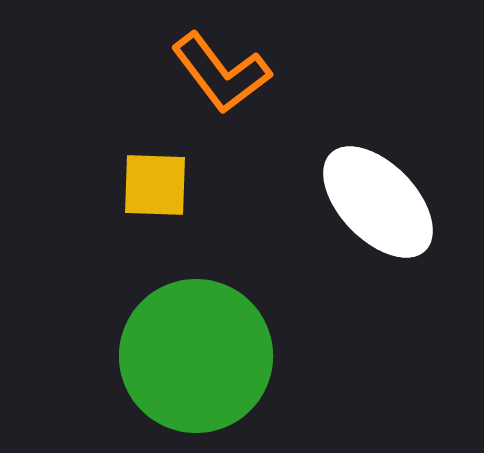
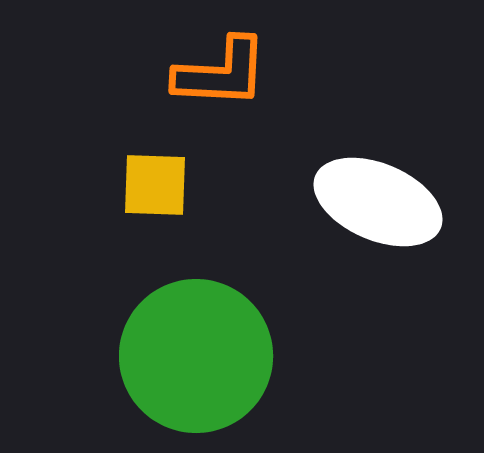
orange L-shape: rotated 50 degrees counterclockwise
white ellipse: rotated 23 degrees counterclockwise
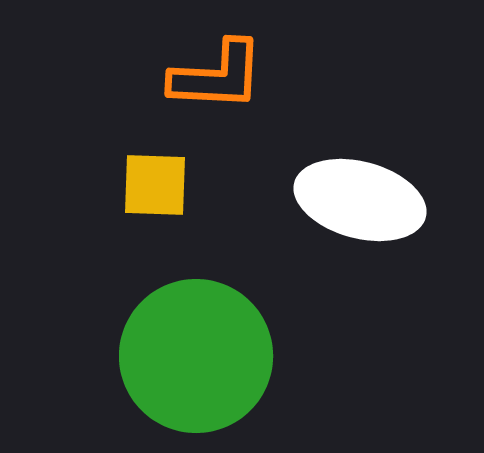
orange L-shape: moved 4 px left, 3 px down
white ellipse: moved 18 px left, 2 px up; rotated 8 degrees counterclockwise
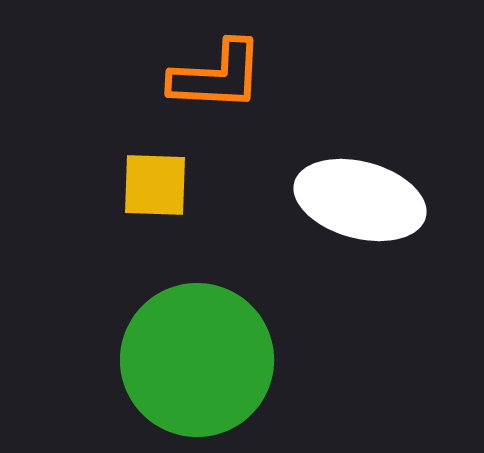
green circle: moved 1 px right, 4 px down
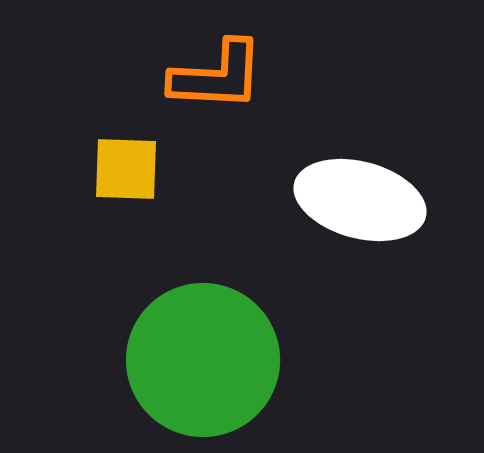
yellow square: moved 29 px left, 16 px up
green circle: moved 6 px right
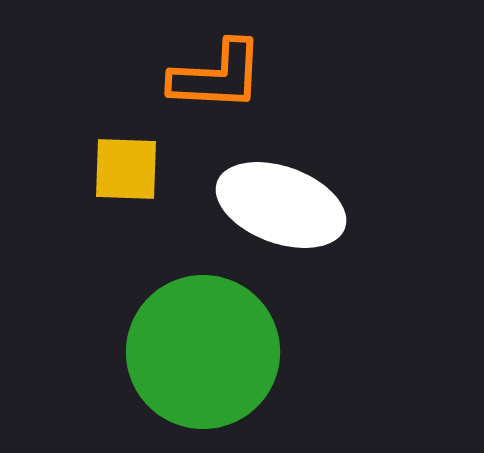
white ellipse: moved 79 px left, 5 px down; rotated 5 degrees clockwise
green circle: moved 8 px up
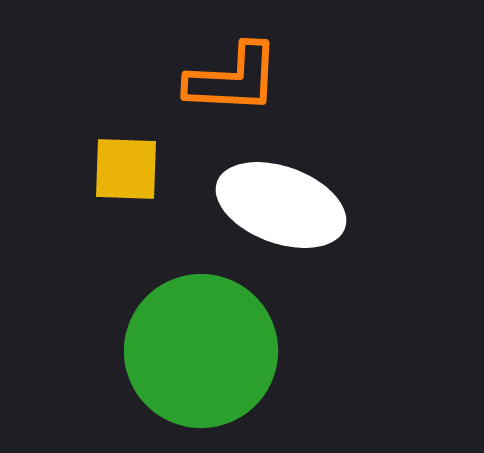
orange L-shape: moved 16 px right, 3 px down
green circle: moved 2 px left, 1 px up
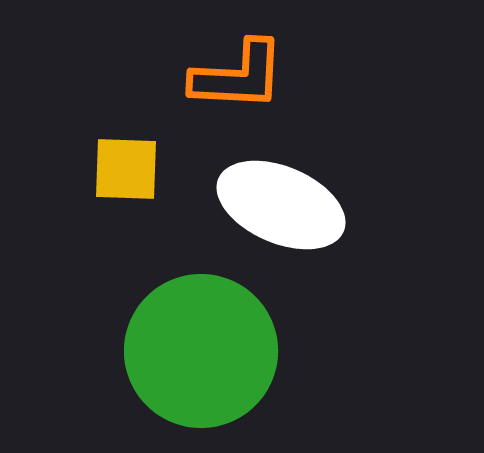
orange L-shape: moved 5 px right, 3 px up
white ellipse: rotated 3 degrees clockwise
